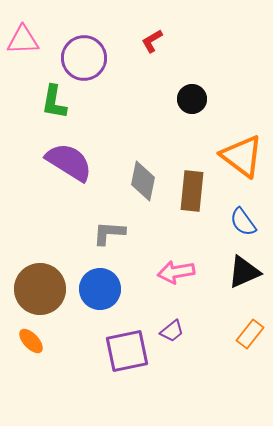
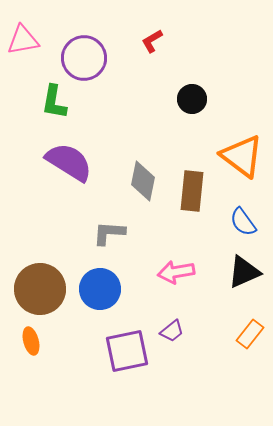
pink triangle: rotated 8 degrees counterclockwise
orange ellipse: rotated 28 degrees clockwise
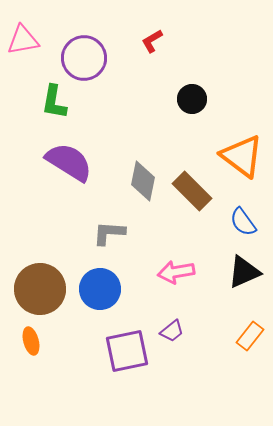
brown rectangle: rotated 51 degrees counterclockwise
orange rectangle: moved 2 px down
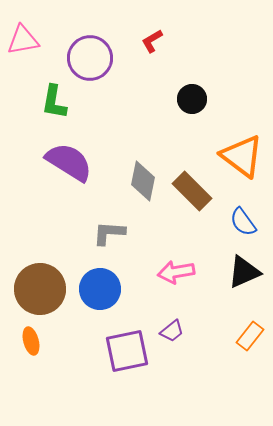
purple circle: moved 6 px right
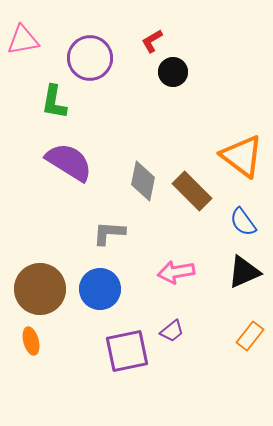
black circle: moved 19 px left, 27 px up
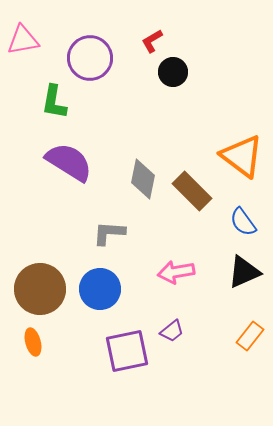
gray diamond: moved 2 px up
orange ellipse: moved 2 px right, 1 px down
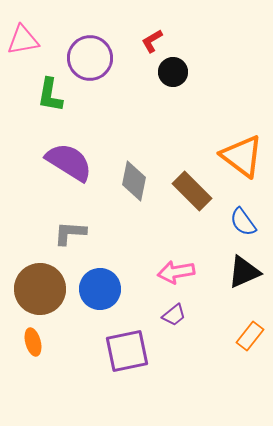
green L-shape: moved 4 px left, 7 px up
gray diamond: moved 9 px left, 2 px down
gray L-shape: moved 39 px left
purple trapezoid: moved 2 px right, 16 px up
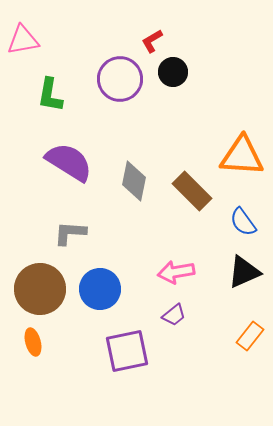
purple circle: moved 30 px right, 21 px down
orange triangle: rotated 33 degrees counterclockwise
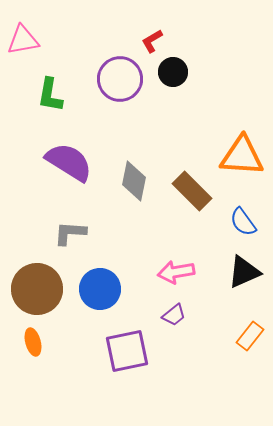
brown circle: moved 3 px left
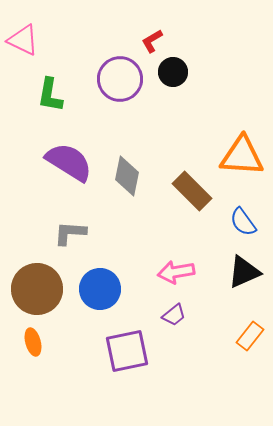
pink triangle: rotated 36 degrees clockwise
gray diamond: moved 7 px left, 5 px up
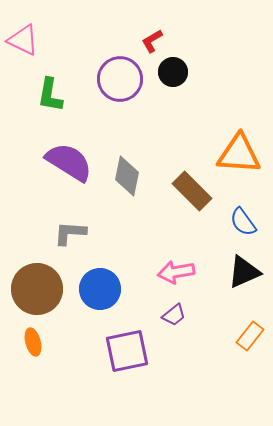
orange triangle: moved 3 px left, 2 px up
